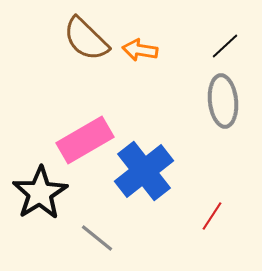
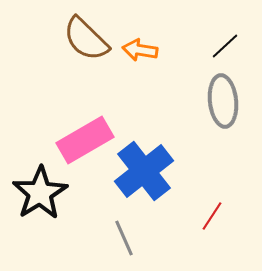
gray line: moved 27 px right; rotated 27 degrees clockwise
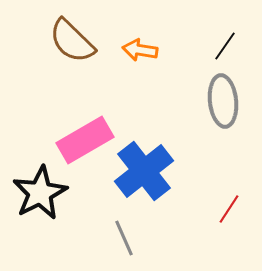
brown semicircle: moved 14 px left, 2 px down
black line: rotated 12 degrees counterclockwise
black star: rotated 4 degrees clockwise
red line: moved 17 px right, 7 px up
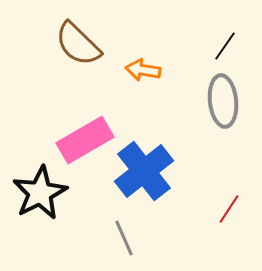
brown semicircle: moved 6 px right, 3 px down
orange arrow: moved 3 px right, 20 px down
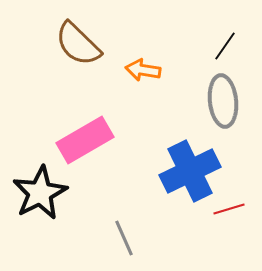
blue cross: moved 46 px right; rotated 12 degrees clockwise
red line: rotated 40 degrees clockwise
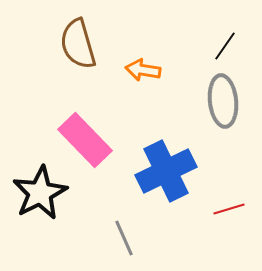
brown semicircle: rotated 30 degrees clockwise
pink rectangle: rotated 76 degrees clockwise
blue cross: moved 24 px left
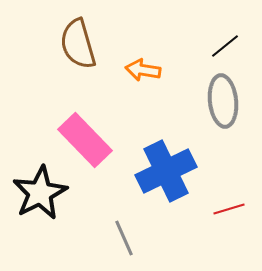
black line: rotated 16 degrees clockwise
